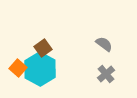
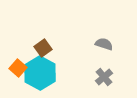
gray semicircle: rotated 18 degrees counterclockwise
cyan hexagon: moved 4 px down
gray cross: moved 2 px left, 3 px down
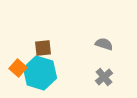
brown square: rotated 30 degrees clockwise
cyan hexagon: rotated 12 degrees counterclockwise
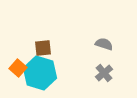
gray cross: moved 4 px up
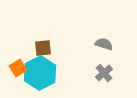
orange square: rotated 18 degrees clockwise
cyan hexagon: rotated 16 degrees clockwise
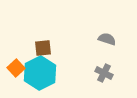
gray semicircle: moved 3 px right, 5 px up
orange square: moved 2 px left; rotated 12 degrees counterclockwise
gray cross: rotated 24 degrees counterclockwise
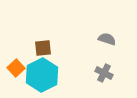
cyan hexagon: moved 2 px right, 2 px down
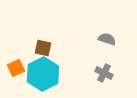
brown square: rotated 18 degrees clockwise
orange square: rotated 18 degrees clockwise
cyan hexagon: moved 1 px right, 1 px up
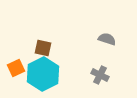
gray cross: moved 4 px left, 2 px down
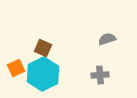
gray semicircle: rotated 36 degrees counterclockwise
brown square: rotated 12 degrees clockwise
gray cross: rotated 30 degrees counterclockwise
